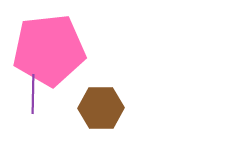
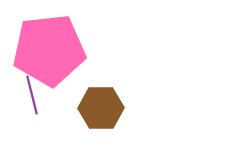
purple line: moved 1 px left, 1 px down; rotated 15 degrees counterclockwise
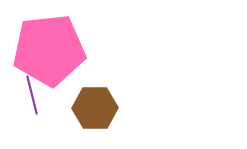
brown hexagon: moved 6 px left
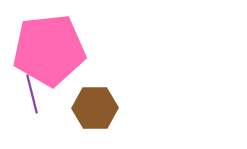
purple line: moved 1 px up
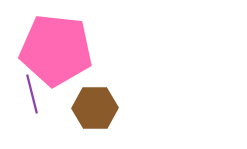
pink pentagon: moved 7 px right; rotated 12 degrees clockwise
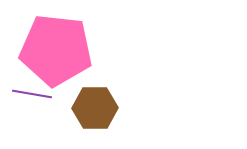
purple line: rotated 66 degrees counterclockwise
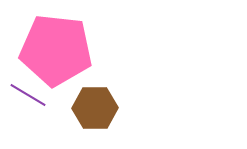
purple line: moved 4 px left, 1 px down; rotated 21 degrees clockwise
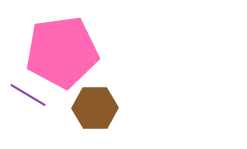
pink pentagon: moved 6 px right, 2 px down; rotated 14 degrees counterclockwise
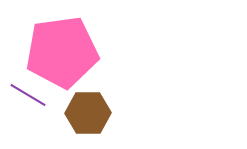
brown hexagon: moved 7 px left, 5 px down
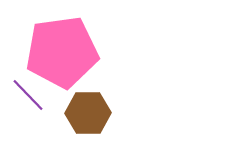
purple line: rotated 15 degrees clockwise
